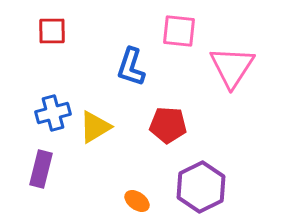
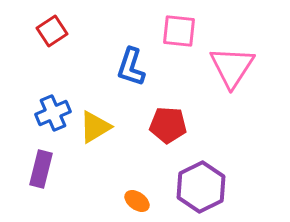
red square: rotated 32 degrees counterclockwise
blue cross: rotated 8 degrees counterclockwise
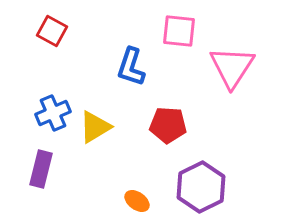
red square: rotated 28 degrees counterclockwise
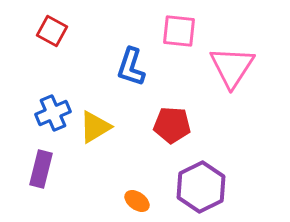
red pentagon: moved 4 px right
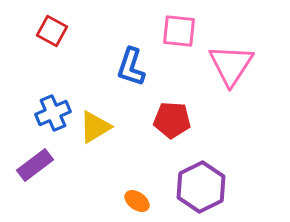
pink triangle: moved 1 px left, 2 px up
red pentagon: moved 5 px up
purple rectangle: moved 6 px left, 4 px up; rotated 39 degrees clockwise
